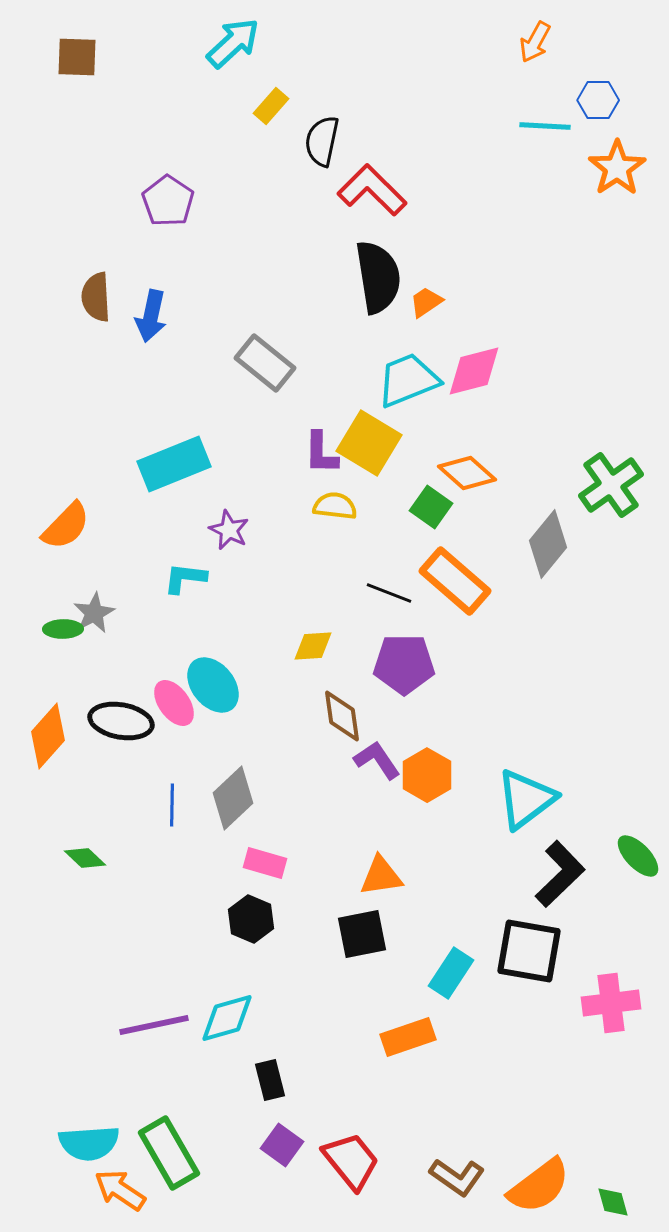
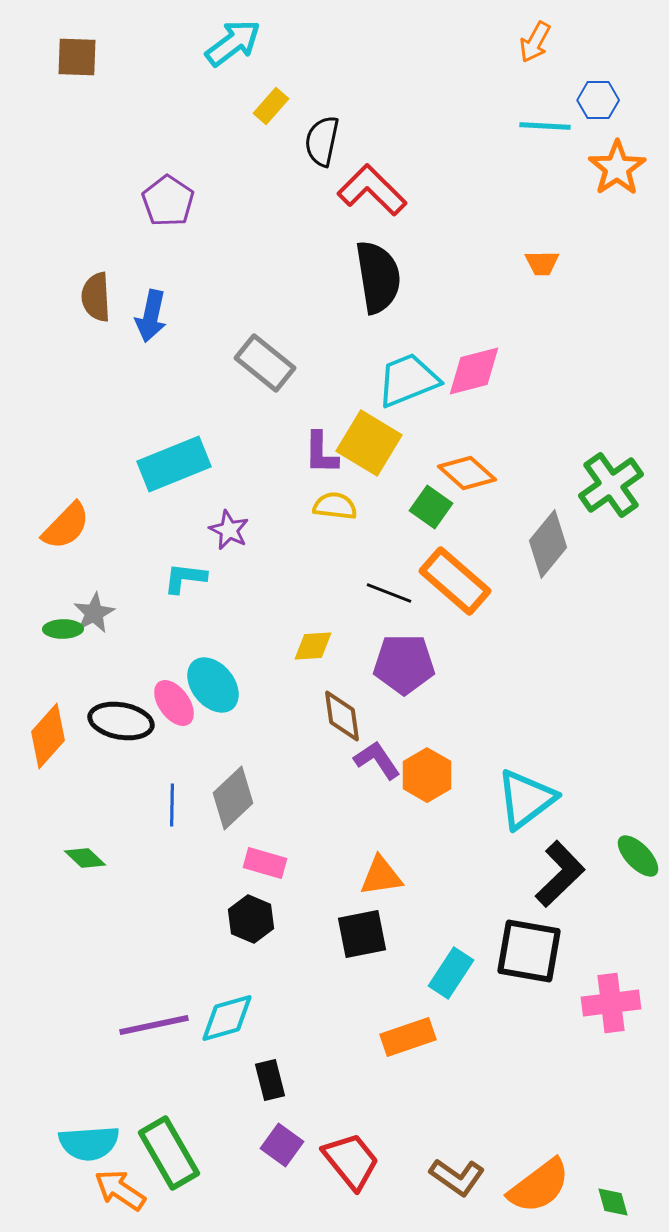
cyan arrow at (233, 43): rotated 6 degrees clockwise
orange trapezoid at (426, 302): moved 116 px right, 39 px up; rotated 147 degrees counterclockwise
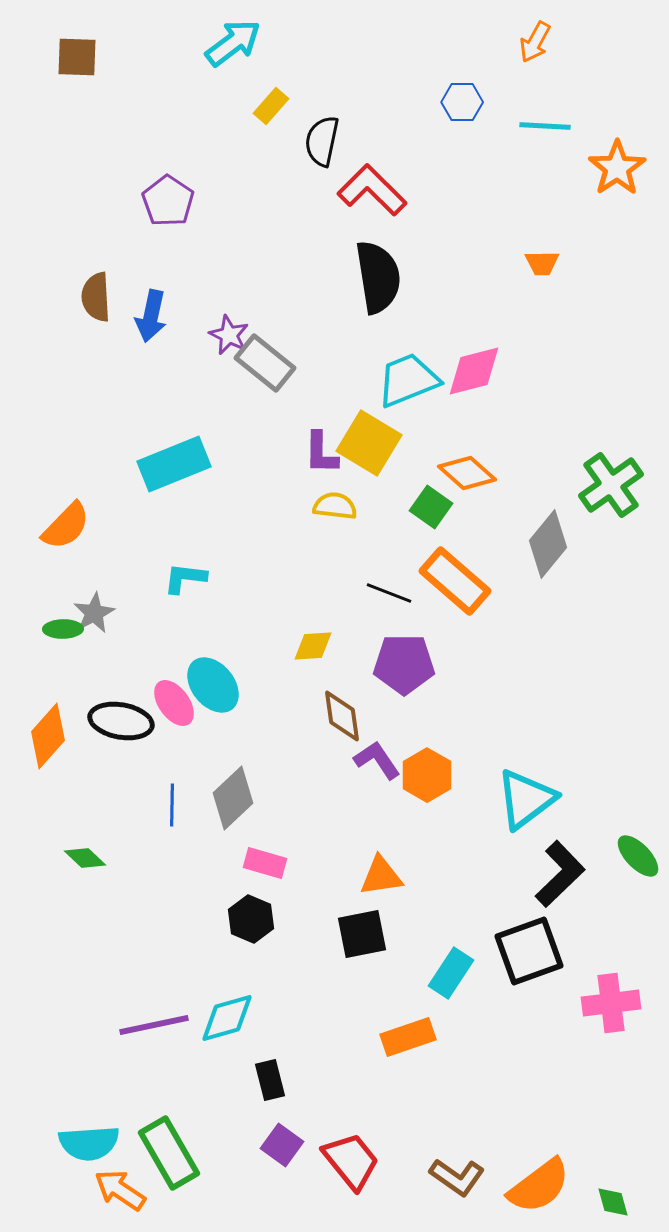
blue hexagon at (598, 100): moved 136 px left, 2 px down
purple star at (229, 530): moved 195 px up
black square at (529, 951): rotated 30 degrees counterclockwise
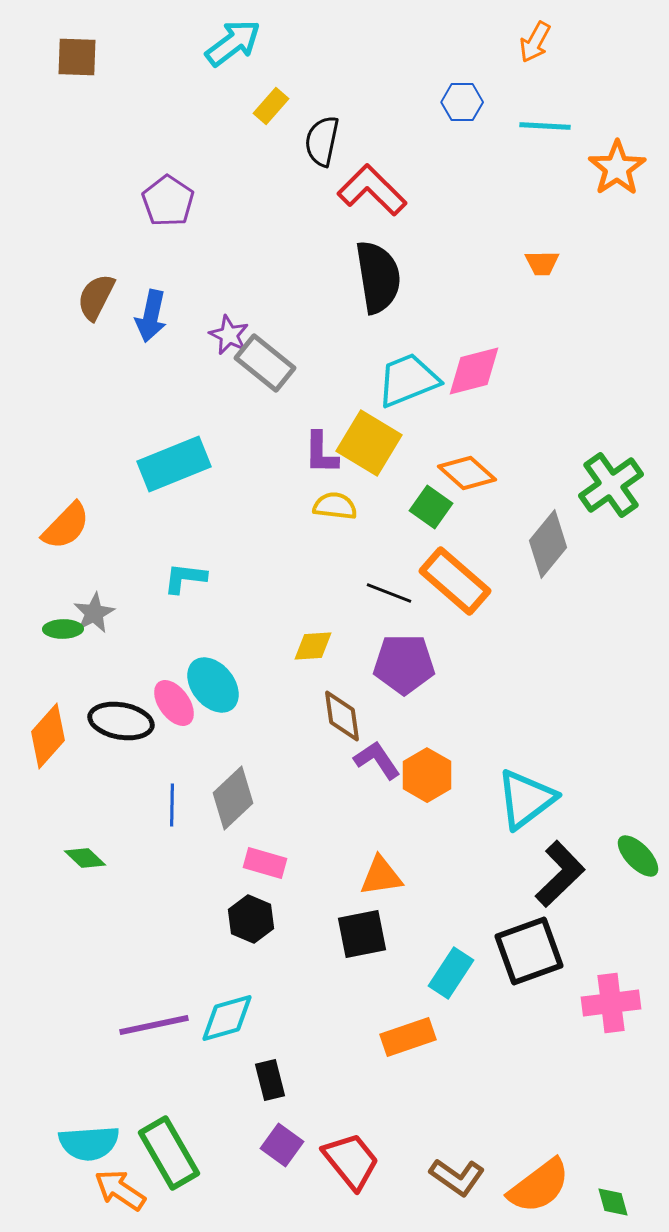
brown semicircle at (96, 297): rotated 30 degrees clockwise
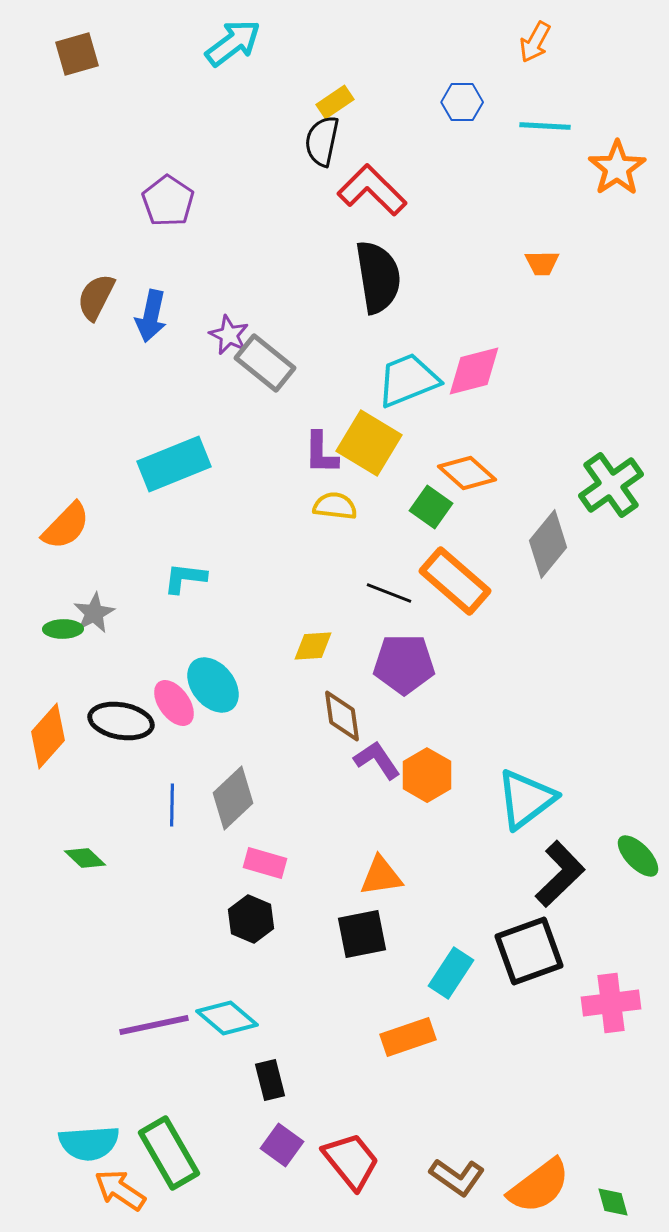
brown square at (77, 57): moved 3 px up; rotated 18 degrees counterclockwise
yellow rectangle at (271, 106): moved 64 px right, 4 px up; rotated 15 degrees clockwise
cyan diamond at (227, 1018): rotated 56 degrees clockwise
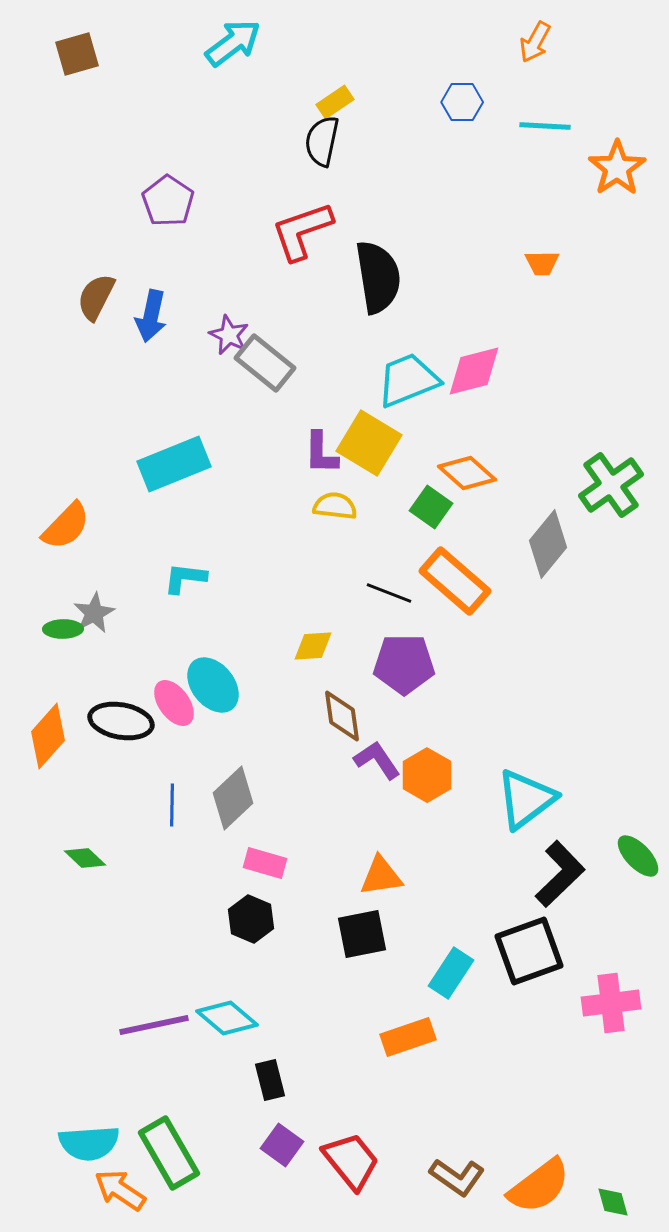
red L-shape at (372, 190): moved 70 px left, 41 px down; rotated 64 degrees counterclockwise
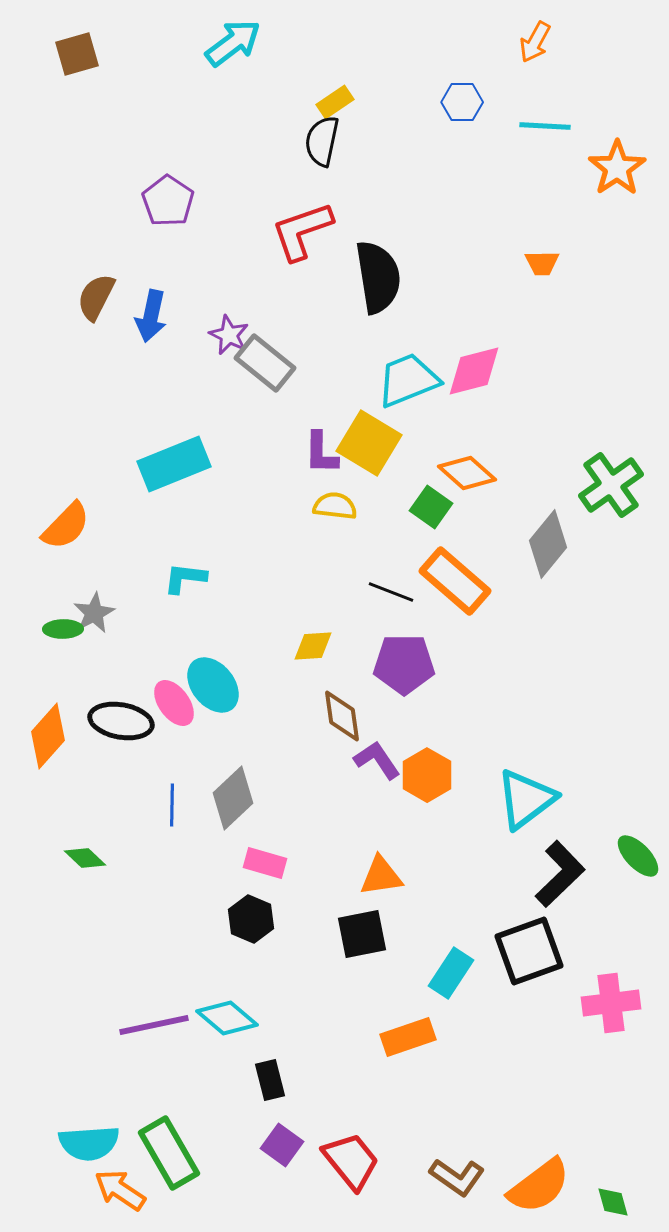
black line at (389, 593): moved 2 px right, 1 px up
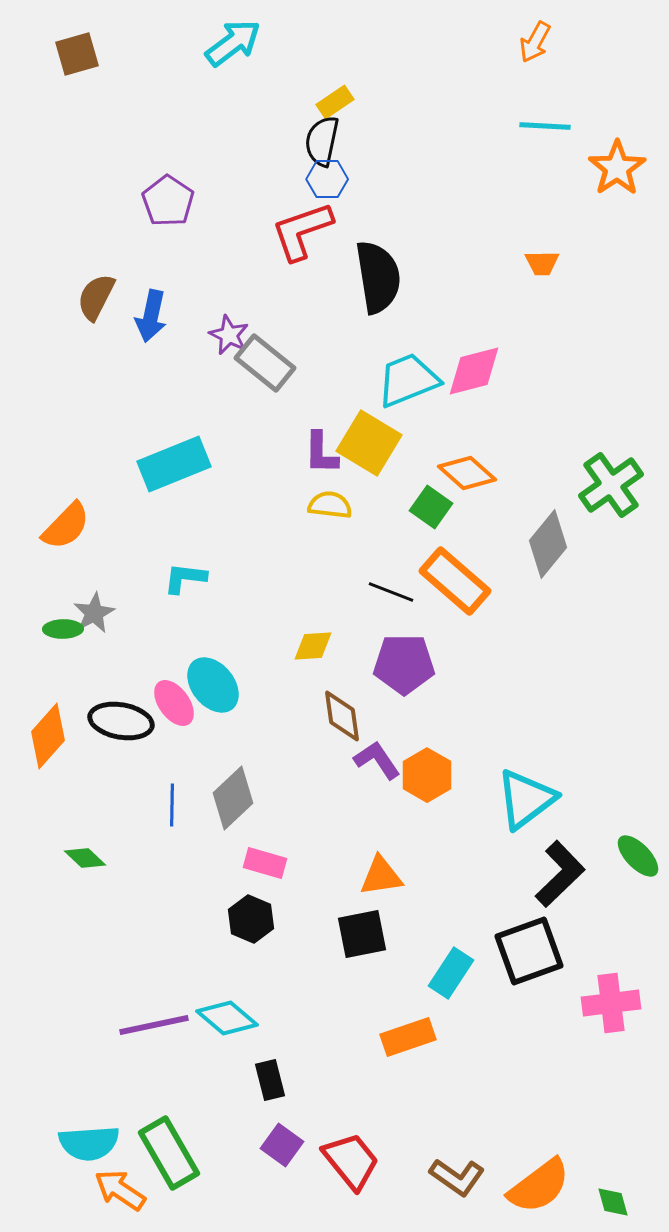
blue hexagon at (462, 102): moved 135 px left, 77 px down
yellow semicircle at (335, 506): moved 5 px left, 1 px up
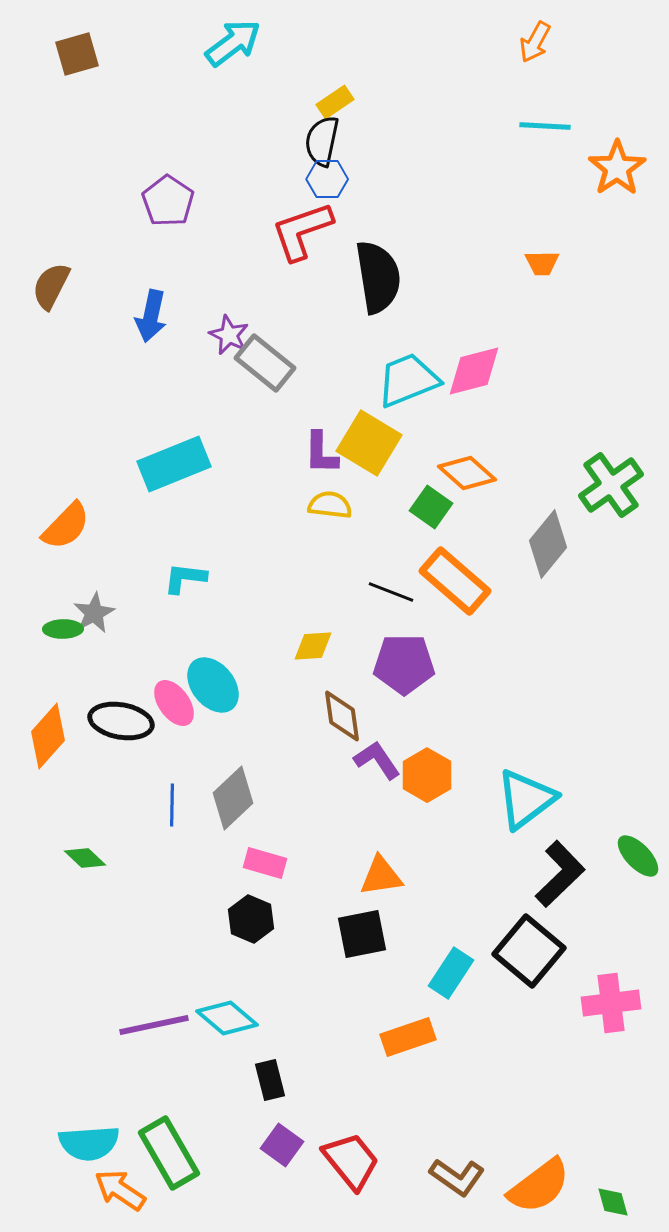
brown semicircle at (96, 297): moved 45 px left, 11 px up
black square at (529, 951): rotated 30 degrees counterclockwise
